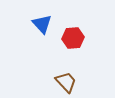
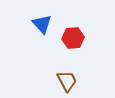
brown trapezoid: moved 1 px right, 1 px up; rotated 15 degrees clockwise
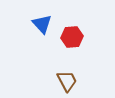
red hexagon: moved 1 px left, 1 px up
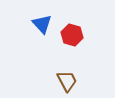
red hexagon: moved 2 px up; rotated 20 degrees clockwise
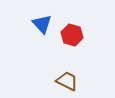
brown trapezoid: rotated 35 degrees counterclockwise
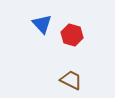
brown trapezoid: moved 4 px right, 1 px up
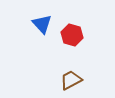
brown trapezoid: rotated 55 degrees counterclockwise
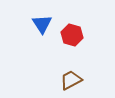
blue triangle: rotated 10 degrees clockwise
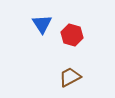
brown trapezoid: moved 1 px left, 3 px up
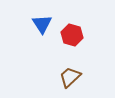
brown trapezoid: rotated 15 degrees counterclockwise
